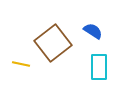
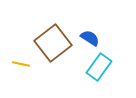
blue semicircle: moved 3 px left, 7 px down
cyan rectangle: rotated 36 degrees clockwise
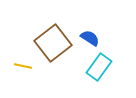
yellow line: moved 2 px right, 2 px down
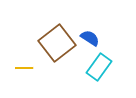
brown square: moved 4 px right
yellow line: moved 1 px right, 2 px down; rotated 12 degrees counterclockwise
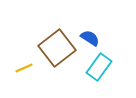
brown square: moved 5 px down
yellow line: rotated 24 degrees counterclockwise
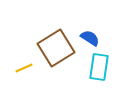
brown square: moved 1 px left; rotated 6 degrees clockwise
cyan rectangle: rotated 28 degrees counterclockwise
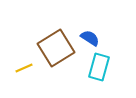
cyan rectangle: rotated 8 degrees clockwise
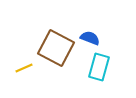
blue semicircle: rotated 12 degrees counterclockwise
brown square: rotated 30 degrees counterclockwise
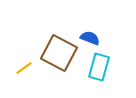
brown square: moved 3 px right, 5 px down
yellow line: rotated 12 degrees counterclockwise
